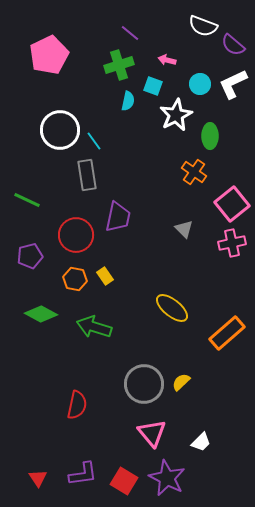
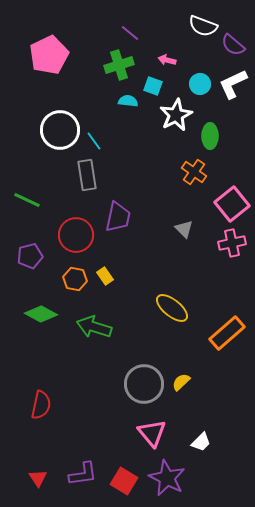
cyan semicircle: rotated 96 degrees counterclockwise
red semicircle: moved 36 px left
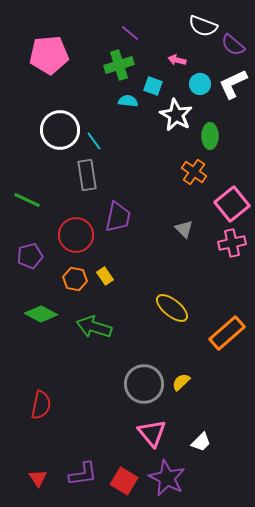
pink pentagon: rotated 21 degrees clockwise
pink arrow: moved 10 px right
white star: rotated 16 degrees counterclockwise
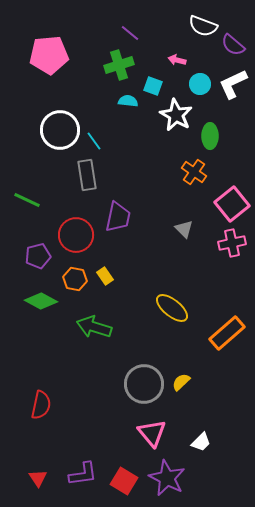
purple pentagon: moved 8 px right
green diamond: moved 13 px up
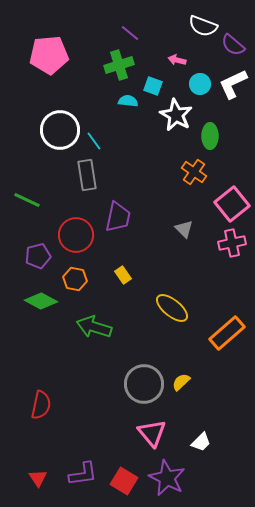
yellow rectangle: moved 18 px right, 1 px up
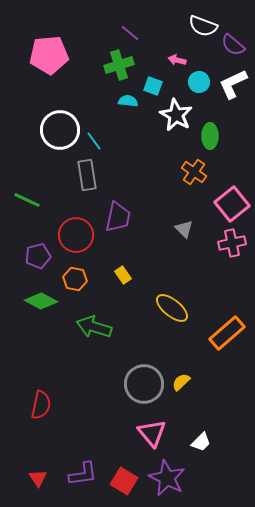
cyan circle: moved 1 px left, 2 px up
